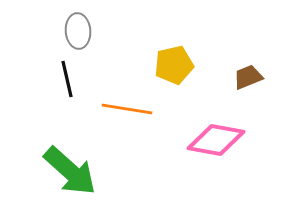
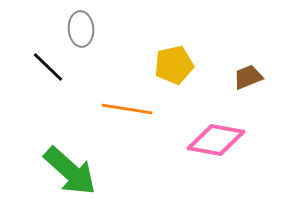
gray ellipse: moved 3 px right, 2 px up
black line: moved 19 px left, 12 px up; rotated 33 degrees counterclockwise
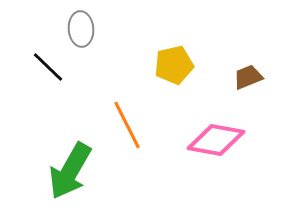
orange line: moved 16 px down; rotated 54 degrees clockwise
green arrow: rotated 78 degrees clockwise
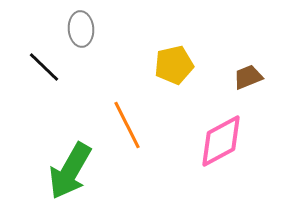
black line: moved 4 px left
pink diamond: moved 5 px right, 1 px down; rotated 38 degrees counterclockwise
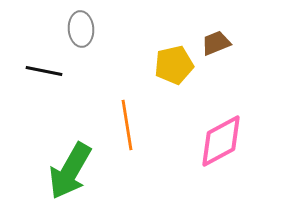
black line: moved 4 px down; rotated 33 degrees counterclockwise
brown trapezoid: moved 32 px left, 34 px up
orange line: rotated 18 degrees clockwise
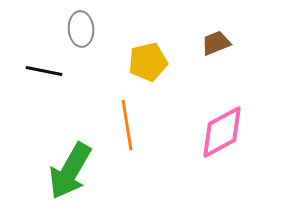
yellow pentagon: moved 26 px left, 3 px up
pink diamond: moved 1 px right, 9 px up
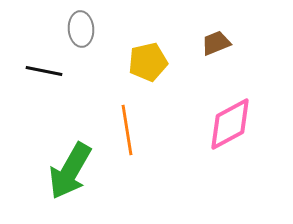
orange line: moved 5 px down
pink diamond: moved 8 px right, 8 px up
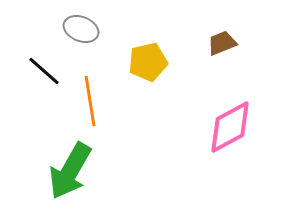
gray ellipse: rotated 64 degrees counterclockwise
brown trapezoid: moved 6 px right
black line: rotated 30 degrees clockwise
pink diamond: moved 3 px down
orange line: moved 37 px left, 29 px up
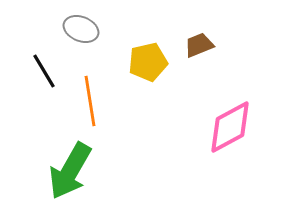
brown trapezoid: moved 23 px left, 2 px down
black line: rotated 18 degrees clockwise
